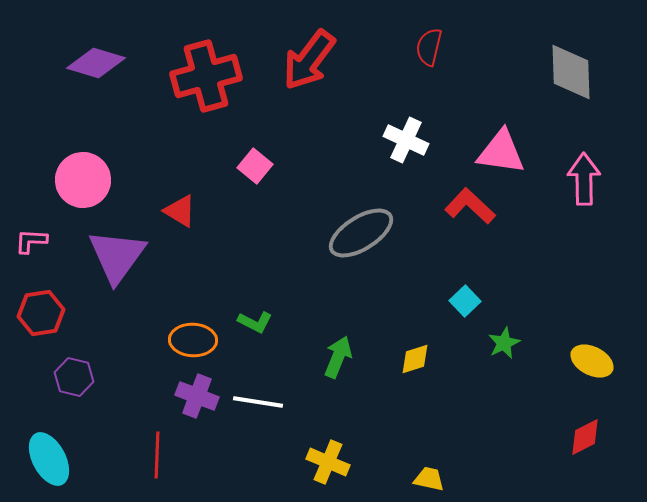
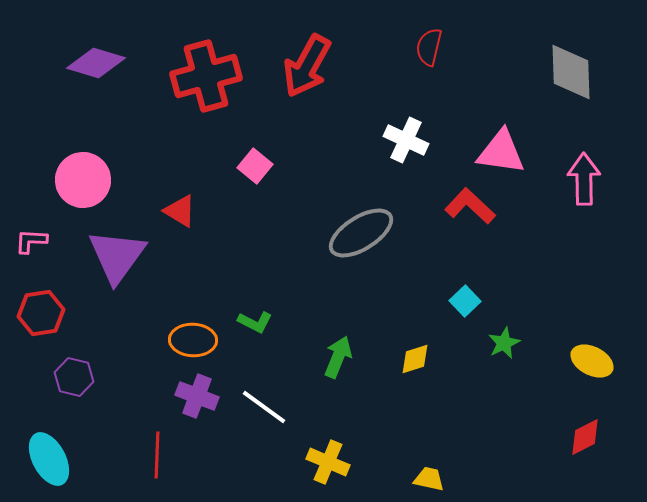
red arrow: moved 2 px left, 6 px down; rotated 8 degrees counterclockwise
white line: moved 6 px right, 5 px down; rotated 27 degrees clockwise
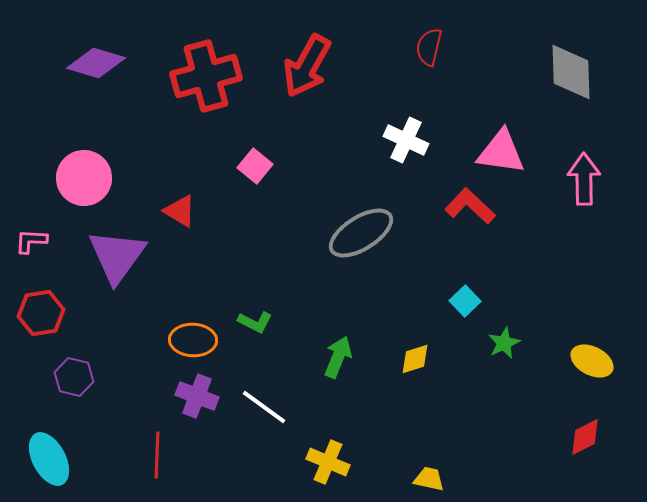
pink circle: moved 1 px right, 2 px up
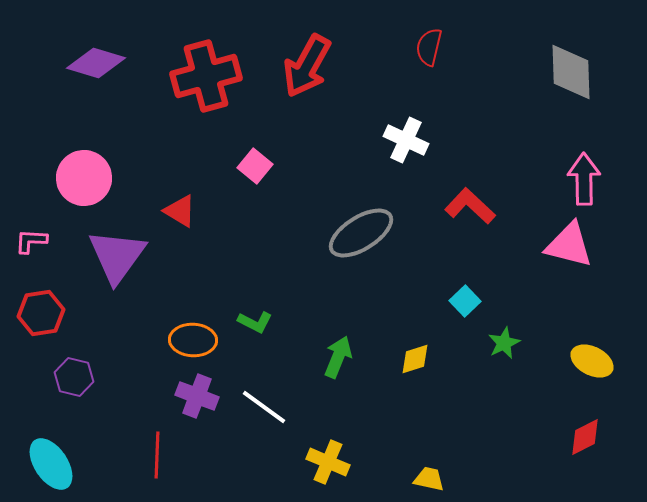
pink triangle: moved 68 px right, 93 px down; rotated 6 degrees clockwise
cyan ellipse: moved 2 px right, 5 px down; rotated 6 degrees counterclockwise
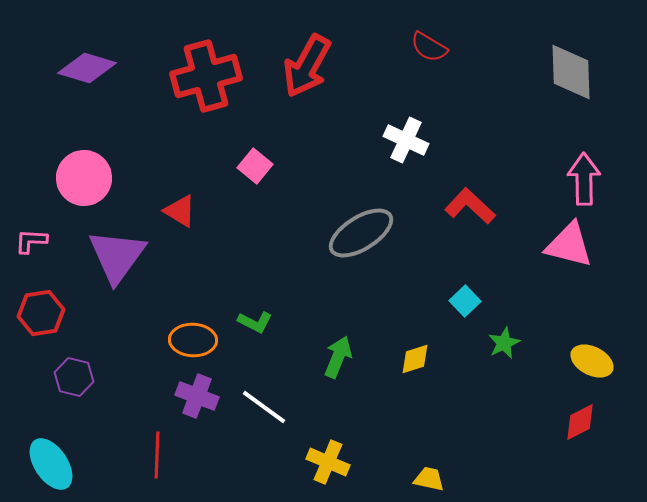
red semicircle: rotated 72 degrees counterclockwise
purple diamond: moved 9 px left, 5 px down
red diamond: moved 5 px left, 15 px up
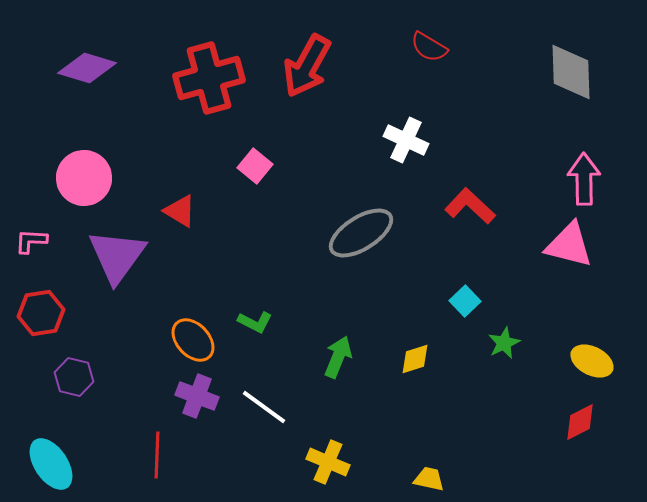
red cross: moved 3 px right, 2 px down
orange ellipse: rotated 45 degrees clockwise
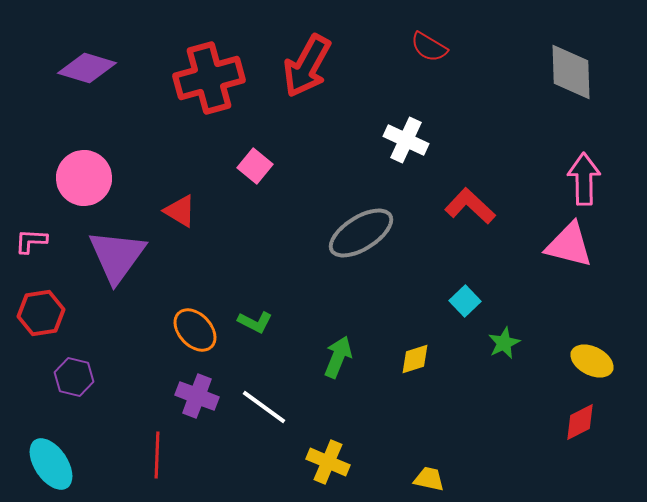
orange ellipse: moved 2 px right, 10 px up
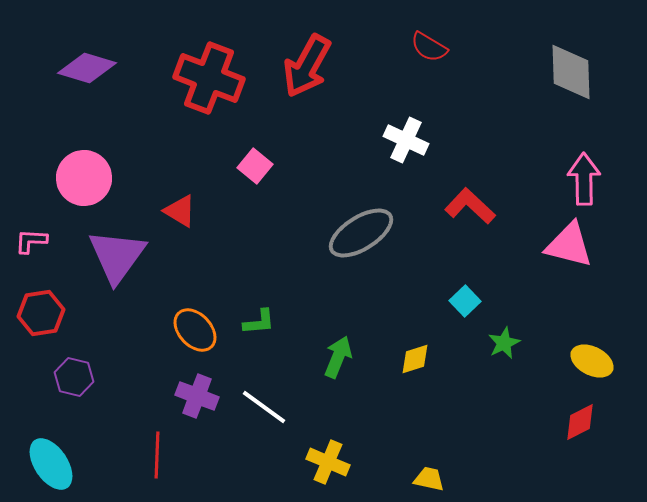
red cross: rotated 36 degrees clockwise
green L-shape: moved 4 px right; rotated 32 degrees counterclockwise
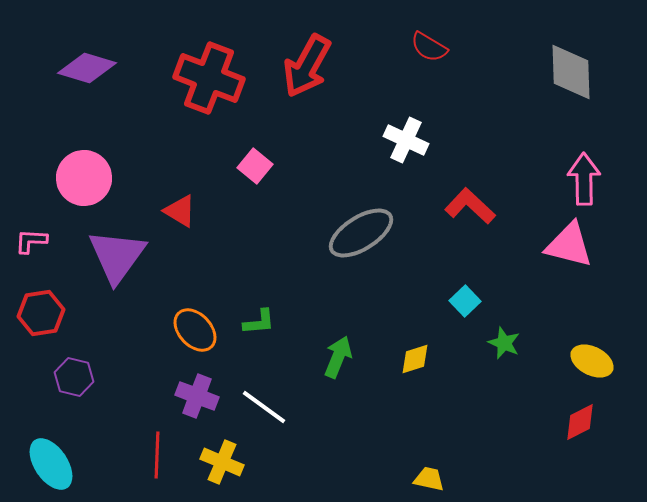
green star: rotated 24 degrees counterclockwise
yellow cross: moved 106 px left
